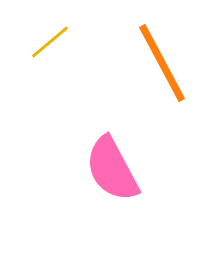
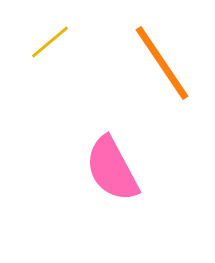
orange line: rotated 6 degrees counterclockwise
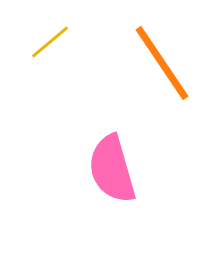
pink semicircle: rotated 12 degrees clockwise
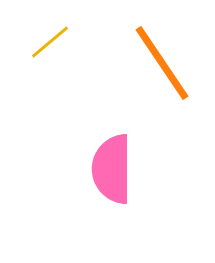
pink semicircle: rotated 16 degrees clockwise
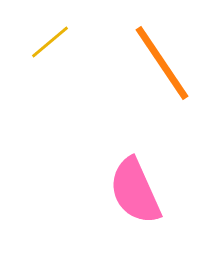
pink semicircle: moved 23 px right, 22 px down; rotated 24 degrees counterclockwise
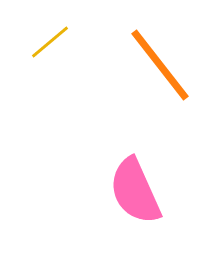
orange line: moved 2 px left, 2 px down; rotated 4 degrees counterclockwise
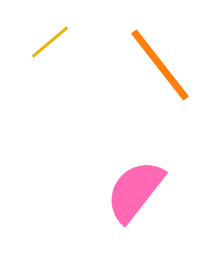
pink semicircle: rotated 62 degrees clockwise
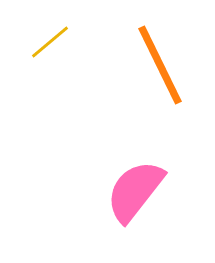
orange line: rotated 12 degrees clockwise
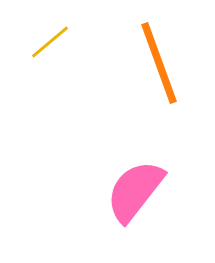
orange line: moved 1 px left, 2 px up; rotated 6 degrees clockwise
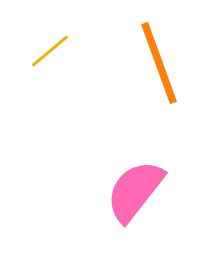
yellow line: moved 9 px down
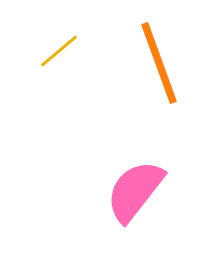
yellow line: moved 9 px right
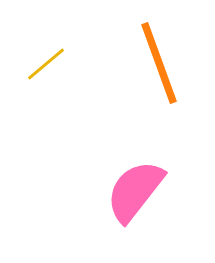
yellow line: moved 13 px left, 13 px down
